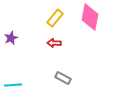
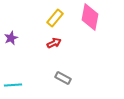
red arrow: rotated 152 degrees clockwise
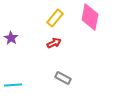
purple star: rotated 16 degrees counterclockwise
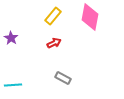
yellow rectangle: moved 2 px left, 2 px up
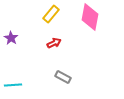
yellow rectangle: moved 2 px left, 2 px up
gray rectangle: moved 1 px up
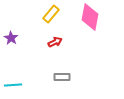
red arrow: moved 1 px right, 1 px up
gray rectangle: moved 1 px left; rotated 28 degrees counterclockwise
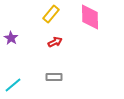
pink diamond: rotated 12 degrees counterclockwise
gray rectangle: moved 8 px left
cyan line: rotated 36 degrees counterclockwise
